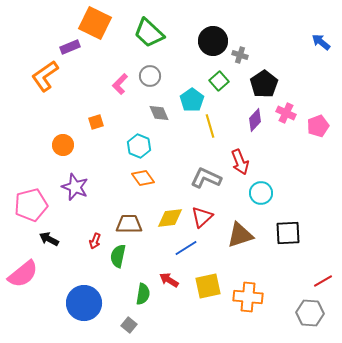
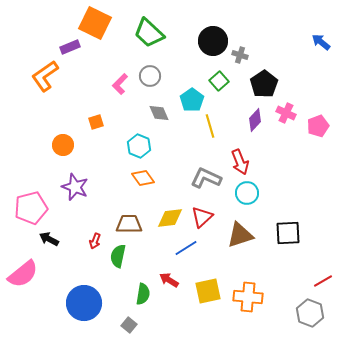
cyan circle at (261, 193): moved 14 px left
pink pentagon at (31, 205): moved 3 px down
yellow square at (208, 286): moved 5 px down
gray hexagon at (310, 313): rotated 16 degrees clockwise
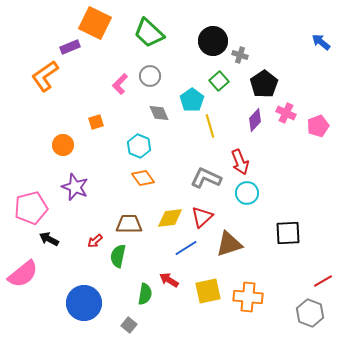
brown triangle at (240, 235): moved 11 px left, 9 px down
red arrow at (95, 241): rotated 28 degrees clockwise
green semicircle at (143, 294): moved 2 px right
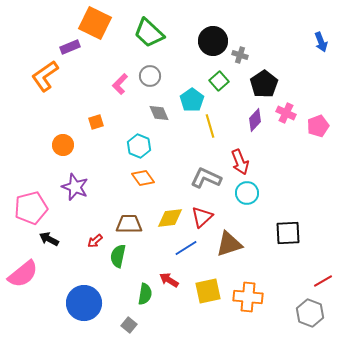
blue arrow at (321, 42): rotated 150 degrees counterclockwise
